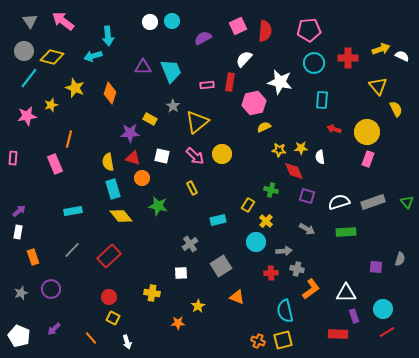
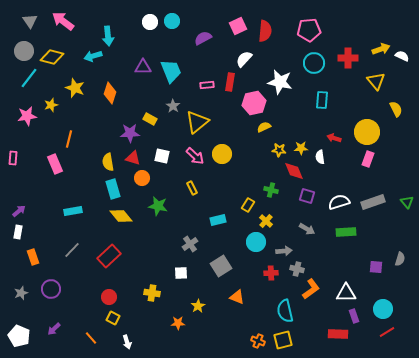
yellow triangle at (378, 86): moved 2 px left, 5 px up
red arrow at (334, 129): moved 9 px down
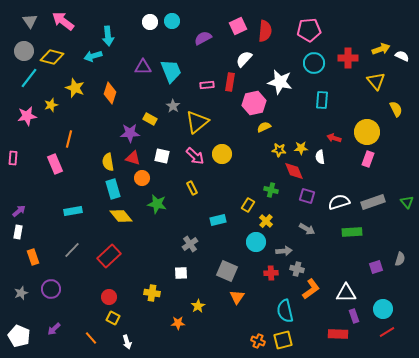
green star at (158, 206): moved 1 px left, 2 px up
green rectangle at (346, 232): moved 6 px right
gray square at (221, 266): moved 6 px right, 5 px down; rotated 35 degrees counterclockwise
purple square at (376, 267): rotated 24 degrees counterclockwise
orange triangle at (237, 297): rotated 42 degrees clockwise
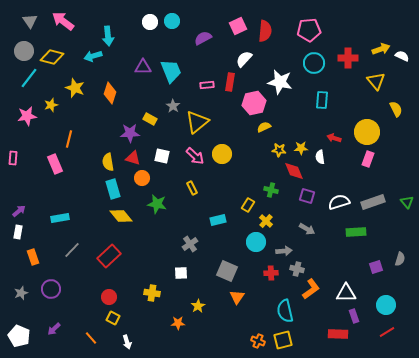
cyan rectangle at (73, 211): moved 13 px left, 7 px down
green rectangle at (352, 232): moved 4 px right
cyan circle at (383, 309): moved 3 px right, 4 px up
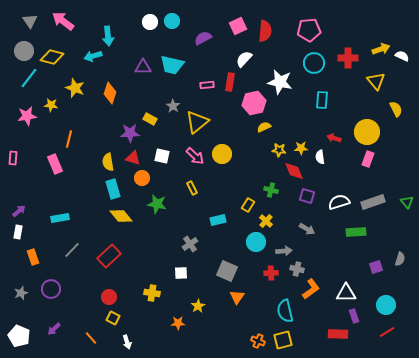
cyan trapezoid at (171, 71): moved 1 px right, 6 px up; rotated 125 degrees clockwise
yellow star at (51, 105): rotated 24 degrees clockwise
